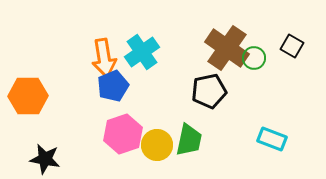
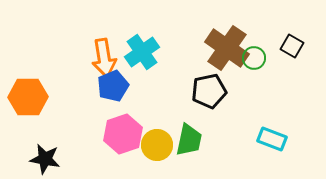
orange hexagon: moved 1 px down
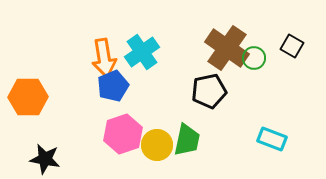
green trapezoid: moved 2 px left
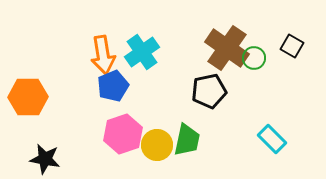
orange arrow: moved 1 px left, 3 px up
cyan rectangle: rotated 24 degrees clockwise
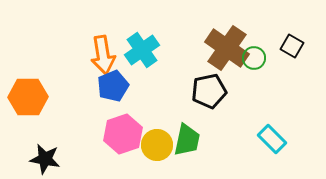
cyan cross: moved 2 px up
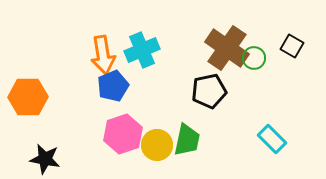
cyan cross: rotated 12 degrees clockwise
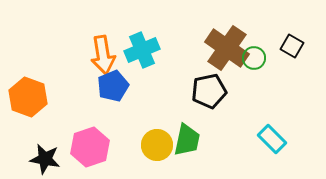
orange hexagon: rotated 21 degrees clockwise
pink hexagon: moved 33 px left, 13 px down
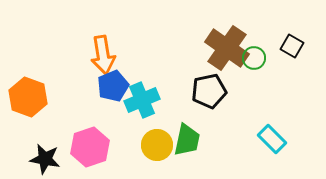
cyan cross: moved 50 px down
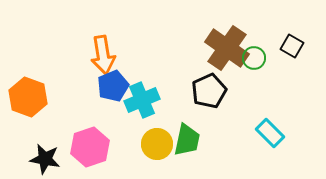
black pentagon: rotated 12 degrees counterclockwise
cyan rectangle: moved 2 px left, 6 px up
yellow circle: moved 1 px up
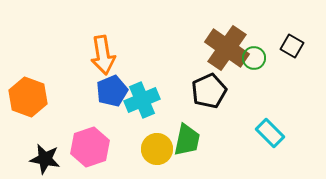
blue pentagon: moved 1 px left, 5 px down
yellow circle: moved 5 px down
